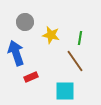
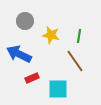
gray circle: moved 1 px up
green line: moved 1 px left, 2 px up
blue arrow: moved 3 px right, 1 px down; rotated 45 degrees counterclockwise
red rectangle: moved 1 px right, 1 px down
cyan square: moved 7 px left, 2 px up
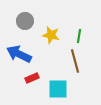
brown line: rotated 20 degrees clockwise
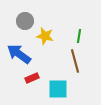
yellow star: moved 6 px left, 1 px down
blue arrow: rotated 10 degrees clockwise
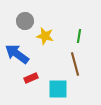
blue arrow: moved 2 px left
brown line: moved 3 px down
red rectangle: moved 1 px left
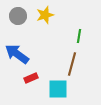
gray circle: moved 7 px left, 5 px up
yellow star: moved 21 px up; rotated 30 degrees counterclockwise
brown line: moved 3 px left; rotated 30 degrees clockwise
